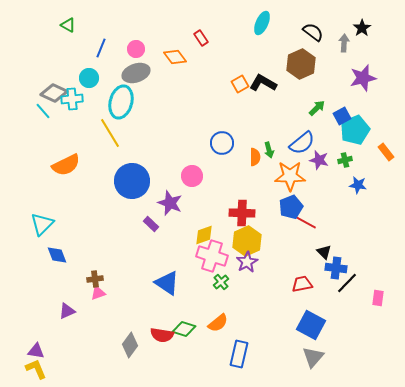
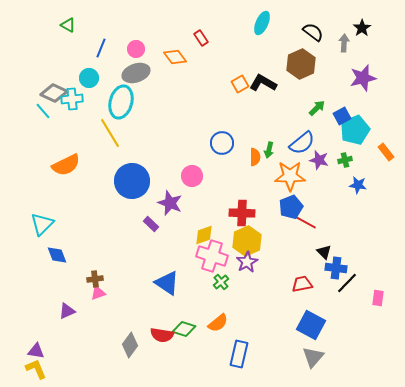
green arrow at (269, 150): rotated 28 degrees clockwise
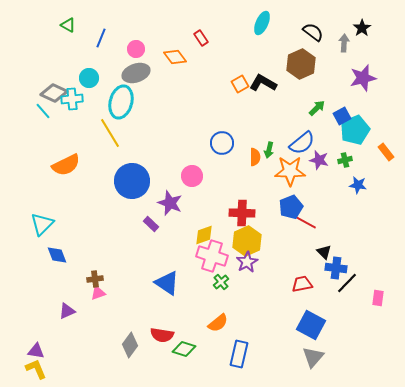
blue line at (101, 48): moved 10 px up
orange star at (290, 176): moved 5 px up
green diamond at (184, 329): moved 20 px down
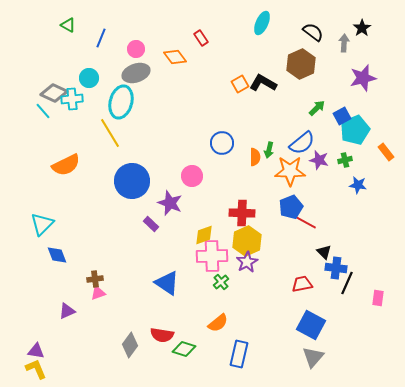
pink cross at (212, 256): rotated 20 degrees counterclockwise
black line at (347, 283): rotated 20 degrees counterclockwise
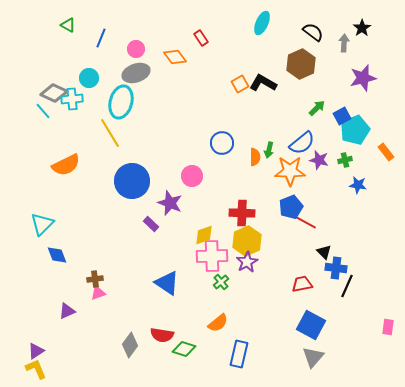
black line at (347, 283): moved 3 px down
pink rectangle at (378, 298): moved 10 px right, 29 px down
purple triangle at (36, 351): rotated 42 degrees counterclockwise
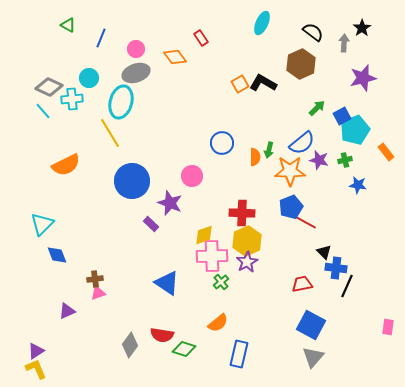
gray diamond at (54, 93): moved 5 px left, 6 px up
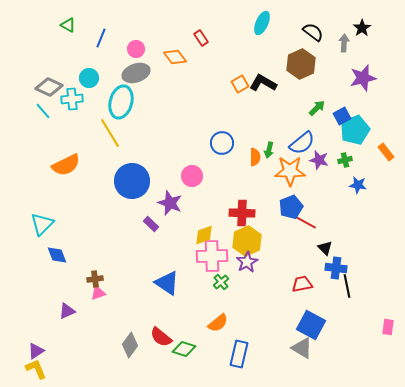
black triangle at (324, 252): moved 1 px right, 4 px up
black line at (347, 286): rotated 35 degrees counterclockwise
red semicircle at (162, 335): moved 1 px left, 2 px down; rotated 30 degrees clockwise
gray triangle at (313, 357): moved 11 px left, 9 px up; rotated 40 degrees counterclockwise
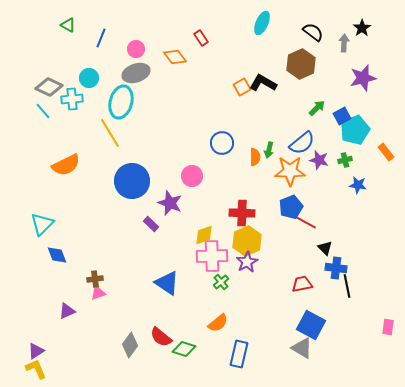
orange square at (240, 84): moved 2 px right, 3 px down
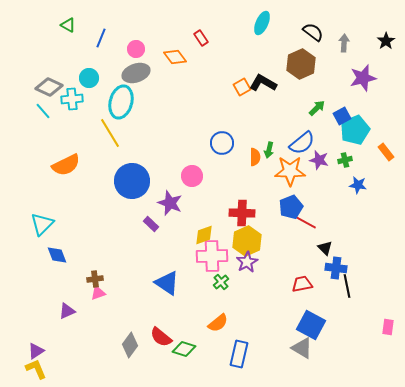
black star at (362, 28): moved 24 px right, 13 px down
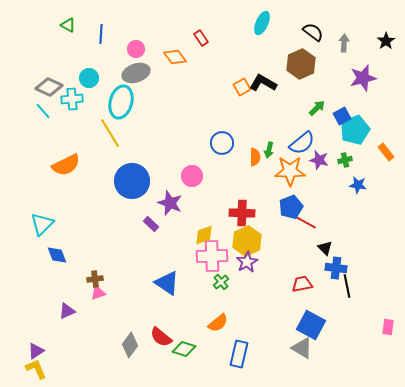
blue line at (101, 38): moved 4 px up; rotated 18 degrees counterclockwise
